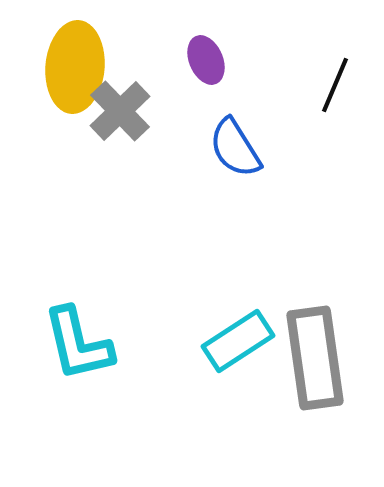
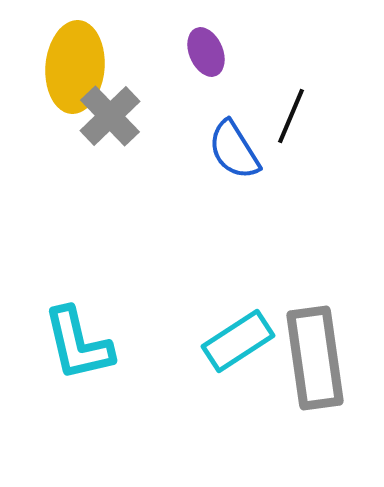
purple ellipse: moved 8 px up
black line: moved 44 px left, 31 px down
gray cross: moved 10 px left, 5 px down
blue semicircle: moved 1 px left, 2 px down
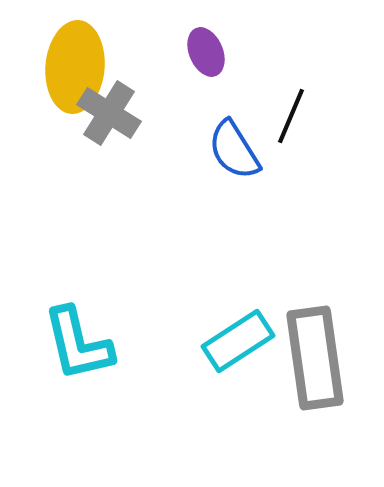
gray cross: moved 1 px left, 3 px up; rotated 14 degrees counterclockwise
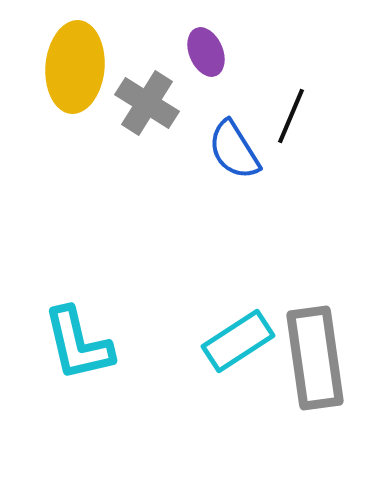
gray cross: moved 38 px right, 10 px up
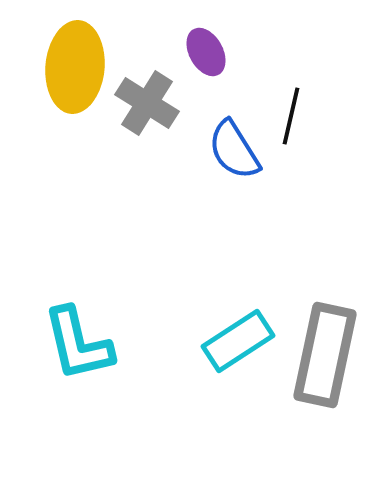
purple ellipse: rotated 6 degrees counterclockwise
black line: rotated 10 degrees counterclockwise
gray rectangle: moved 10 px right, 3 px up; rotated 20 degrees clockwise
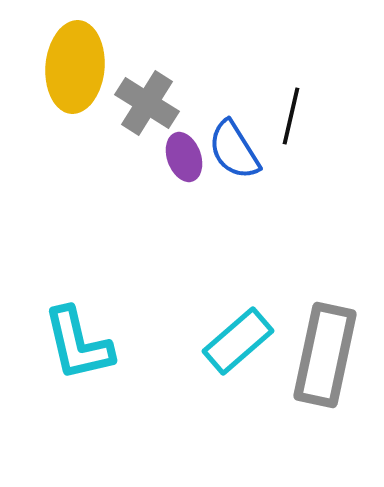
purple ellipse: moved 22 px left, 105 px down; rotated 9 degrees clockwise
cyan rectangle: rotated 8 degrees counterclockwise
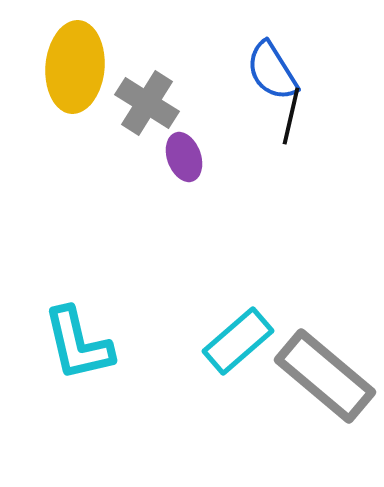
blue semicircle: moved 38 px right, 79 px up
gray rectangle: moved 21 px down; rotated 62 degrees counterclockwise
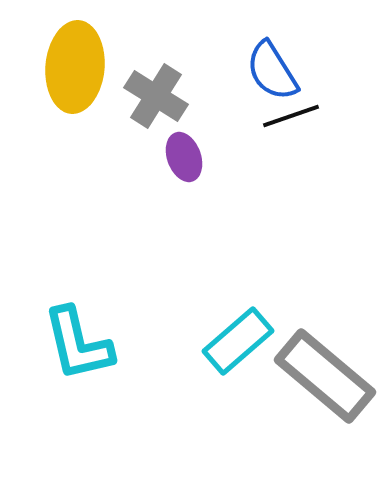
gray cross: moved 9 px right, 7 px up
black line: rotated 58 degrees clockwise
